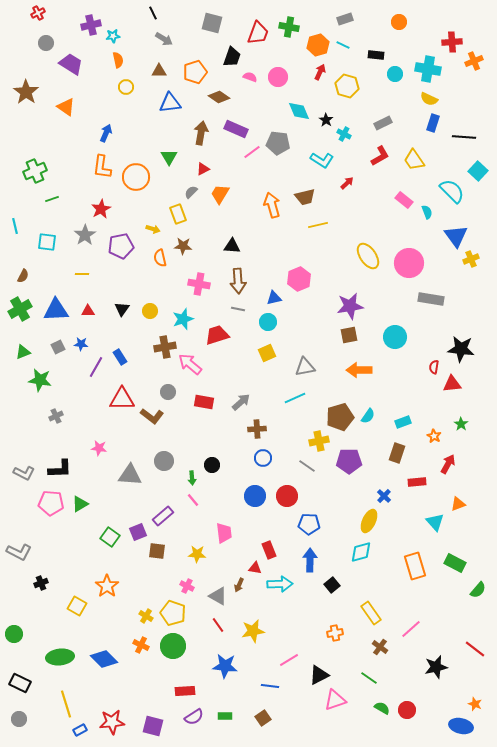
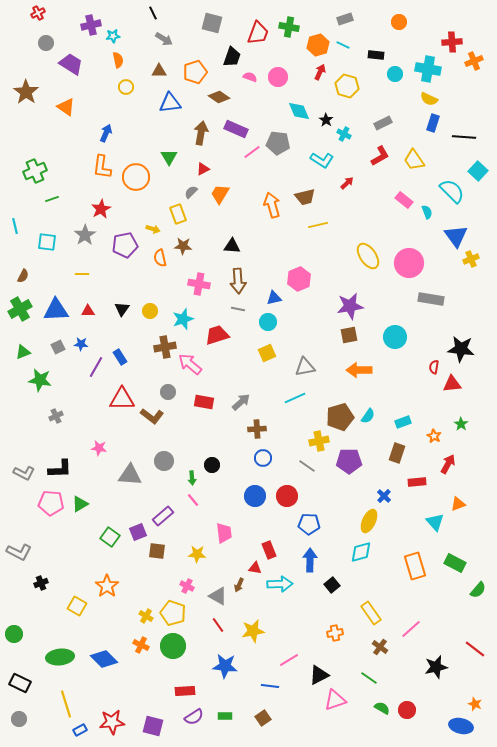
purple pentagon at (121, 246): moved 4 px right, 1 px up
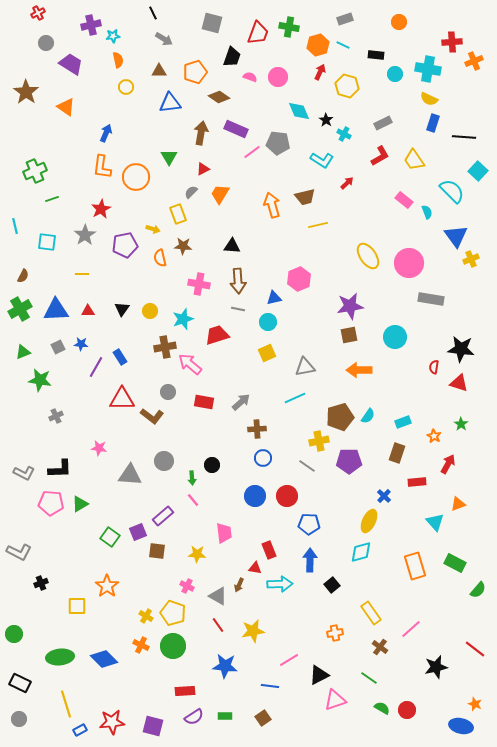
red triangle at (452, 384): moved 7 px right, 1 px up; rotated 24 degrees clockwise
yellow square at (77, 606): rotated 30 degrees counterclockwise
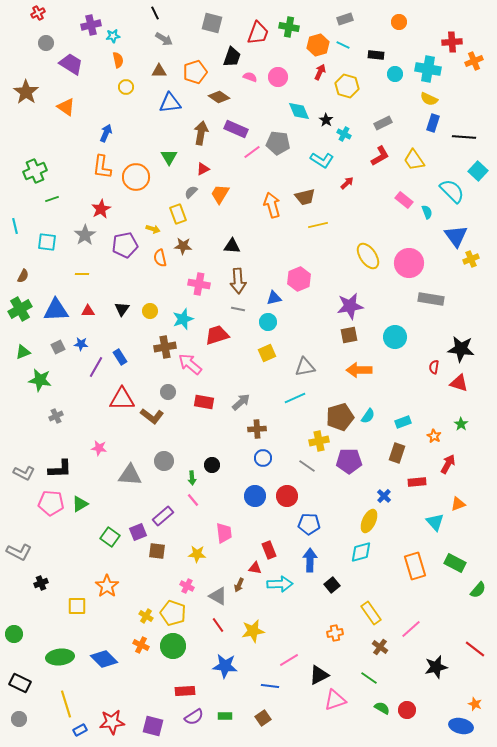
black line at (153, 13): moved 2 px right
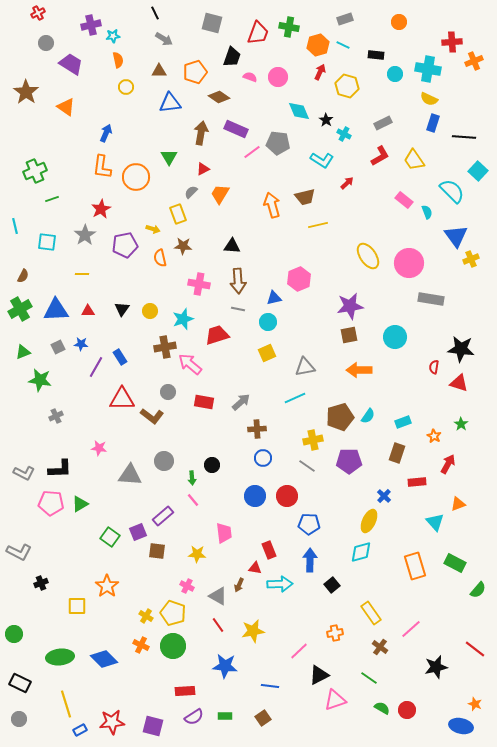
yellow cross at (319, 441): moved 6 px left, 1 px up
pink line at (289, 660): moved 10 px right, 9 px up; rotated 12 degrees counterclockwise
